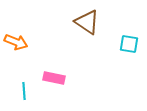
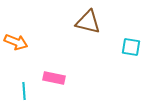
brown triangle: moved 1 px right; rotated 20 degrees counterclockwise
cyan square: moved 2 px right, 3 px down
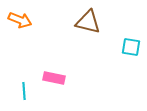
orange arrow: moved 4 px right, 22 px up
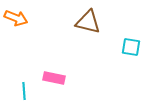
orange arrow: moved 4 px left, 2 px up
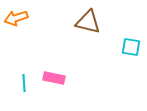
orange arrow: rotated 140 degrees clockwise
cyan line: moved 8 px up
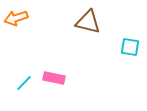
cyan square: moved 1 px left
cyan line: rotated 48 degrees clockwise
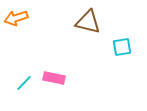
cyan square: moved 8 px left; rotated 18 degrees counterclockwise
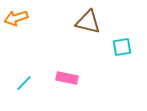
pink rectangle: moved 13 px right
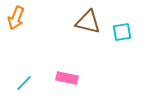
orange arrow: rotated 50 degrees counterclockwise
cyan square: moved 15 px up
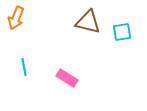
pink rectangle: rotated 20 degrees clockwise
cyan line: moved 16 px up; rotated 54 degrees counterclockwise
